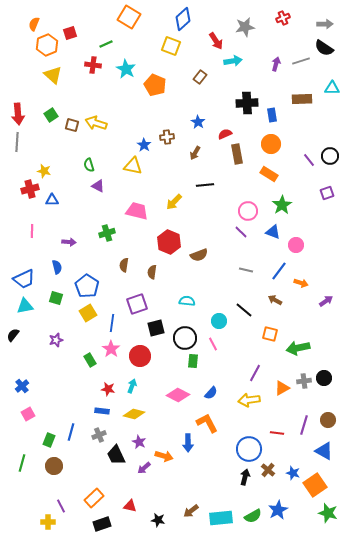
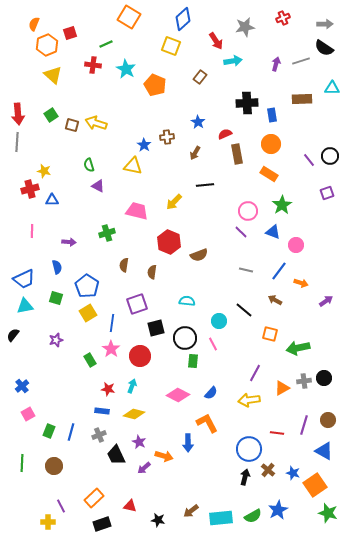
green rectangle at (49, 440): moved 9 px up
green line at (22, 463): rotated 12 degrees counterclockwise
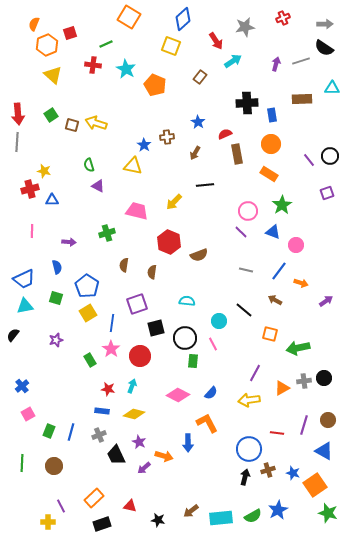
cyan arrow at (233, 61): rotated 24 degrees counterclockwise
brown cross at (268, 470): rotated 32 degrees clockwise
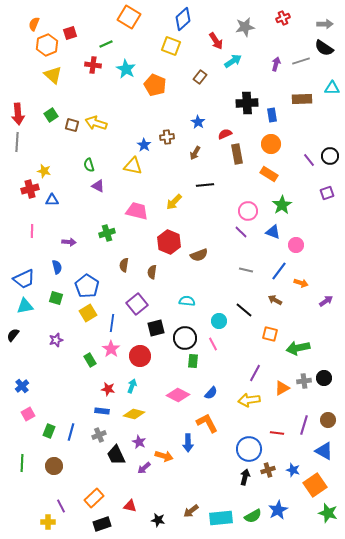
purple square at (137, 304): rotated 20 degrees counterclockwise
blue star at (293, 473): moved 3 px up
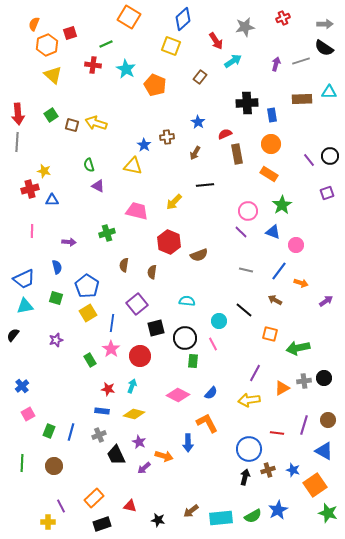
cyan triangle at (332, 88): moved 3 px left, 4 px down
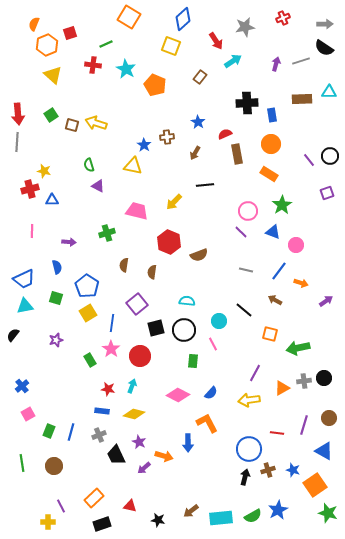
black circle at (185, 338): moved 1 px left, 8 px up
brown circle at (328, 420): moved 1 px right, 2 px up
green line at (22, 463): rotated 12 degrees counterclockwise
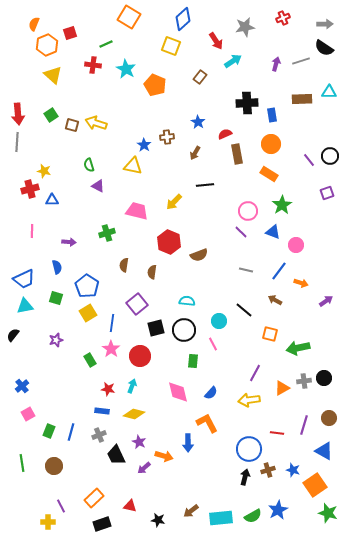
pink diamond at (178, 395): moved 3 px up; rotated 50 degrees clockwise
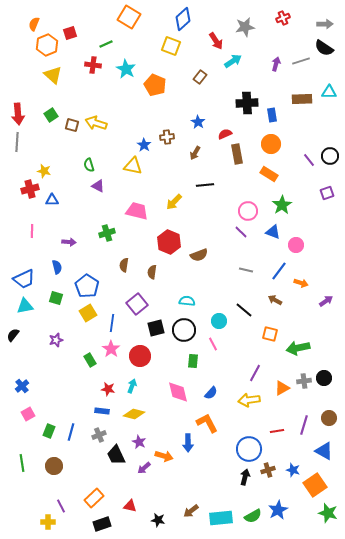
red line at (277, 433): moved 2 px up; rotated 16 degrees counterclockwise
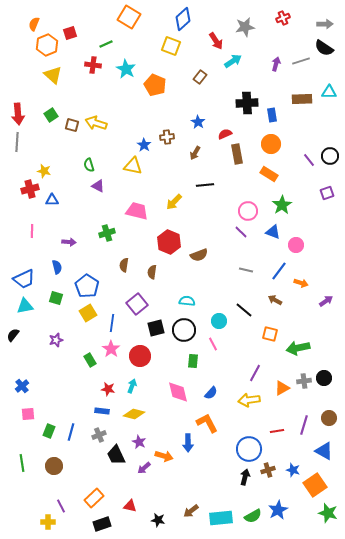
pink square at (28, 414): rotated 24 degrees clockwise
